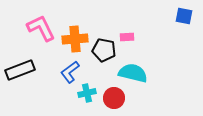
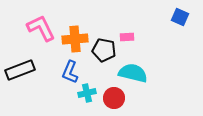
blue square: moved 4 px left, 1 px down; rotated 12 degrees clockwise
blue L-shape: rotated 30 degrees counterclockwise
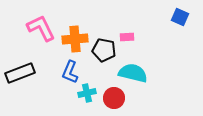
black rectangle: moved 3 px down
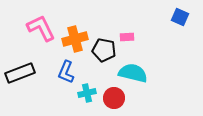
orange cross: rotated 10 degrees counterclockwise
blue L-shape: moved 4 px left
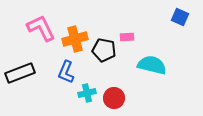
cyan semicircle: moved 19 px right, 8 px up
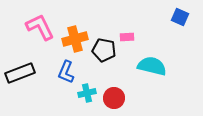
pink L-shape: moved 1 px left, 1 px up
cyan semicircle: moved 1 px down
